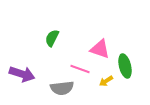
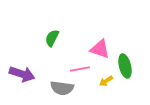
pink line: rotated 30 degrees counterclockwise
gray semicircle: rotated 15 degrees clockwise
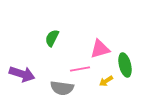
pink triangle: rotated 35 degrees counterclockwise
green ellipse: moved 1 px up
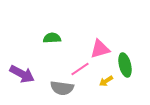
green semicircle: rotated 60 degrees clockwise
pink line: rotated 24 degrees counterclockwise
purple arrow: rotated 10 degrees clockwise
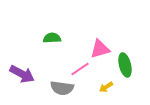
yellow arrow: moved 6 px down
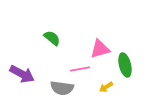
green semicircle: rotated 42 degrees clockwise
pink line: rotated 24 degrees clockwise
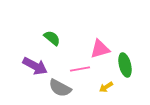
purple arrow: moved 13 px right, 8 px up
gray semicircle: moved 2 px left; rotated 20 degrees clockwise
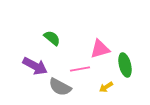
gray semicircle: moved 1 px up
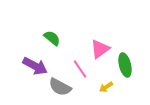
pink triangle: rotated 20 degrees counterclockwise
pink line: rotated 66 degrees clockwise
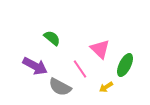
pink triangle: rotated 40 degrees counterclockwise
green ellipse: rotated 40 degrees clockwise
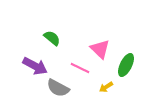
green ellipse: moved 1 px right
pink line: moved 1 px up; rotated 30 degrees counterclockwise
gray semicircle: moved 2 px left, 1 px down
